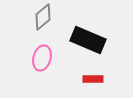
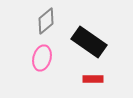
gray diamond: moved 3 px right, 4 px down
black rectangle: moved 1 px right, 2 px down; rotated 12 degrees clockwise
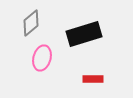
gray diamond: moved 15 px left, 2 px down
black rectangle: moved 5 px left, 8 px up; rotated 52 degrees counterclockwise
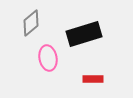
pink ellipse: moved 6 px right; rotated 25 degrees counterclockwise
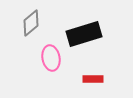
pink ellipse: moved 3 px right
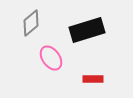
black rectangle: moved 3 px right, 4 px up
pink ellipse: rotated 25 degrees counterclockwise
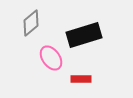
black rectangle: moved 3 px left, 5 px down
red rectangle: moved 12 px left
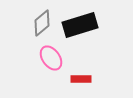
gray diamond: moved 11 px right
black rectangle: moved 4 px left, 10 px up
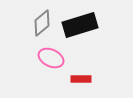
pink ellipse: rotated 30 degrees counterclockwise
